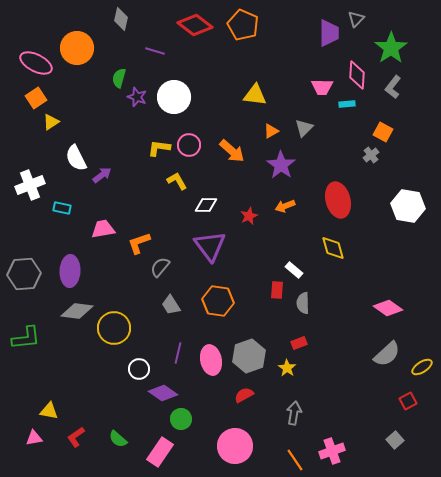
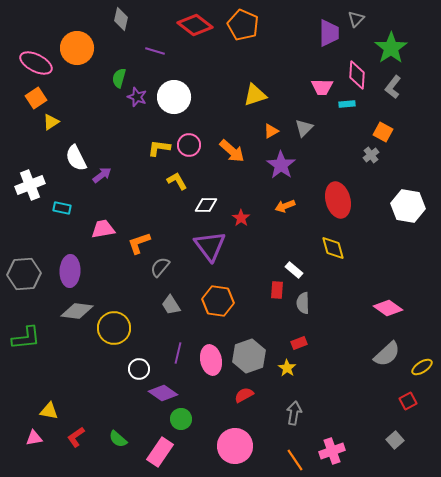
yellow triangle at (255, 95): rotated 25 degrees counterclockwise
red star at (249, 216): moved 8 px left, 2 px down; rotated 12 degrees counterclockwise
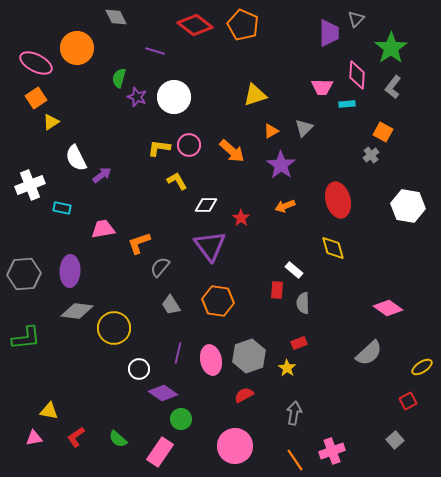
gray diamond at (121, 19): moved 5 px left, 2 px up; rotated 40 degrees counterclockwise
gray semicircle at (387, 354): moved 18 px left, 1 px up
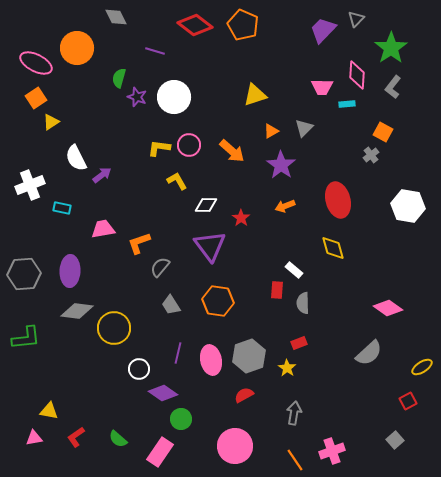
purple trapezoid at (329, 33): moved 6 px left, 3 px up; rotated 136 degrees counterclockwise
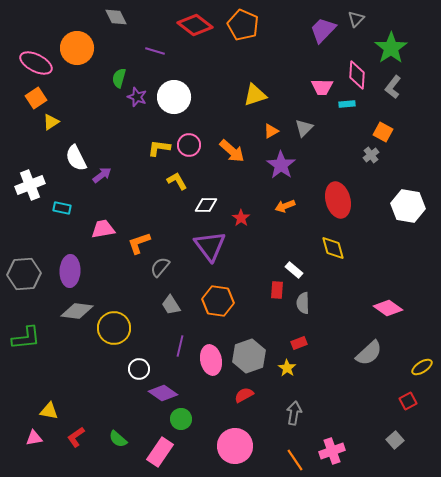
purple line at (178, 353): moved 2 px right, 7 px up
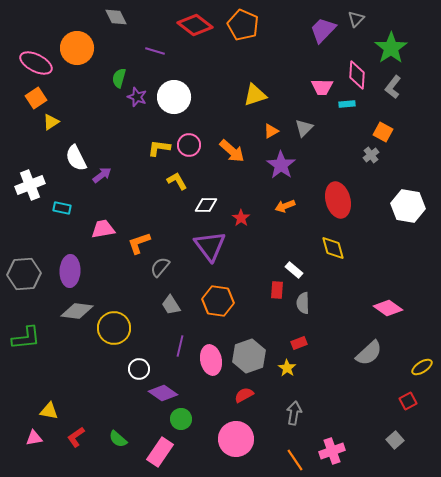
pink circle at (235, 446): moved 1 px right, 7 px up
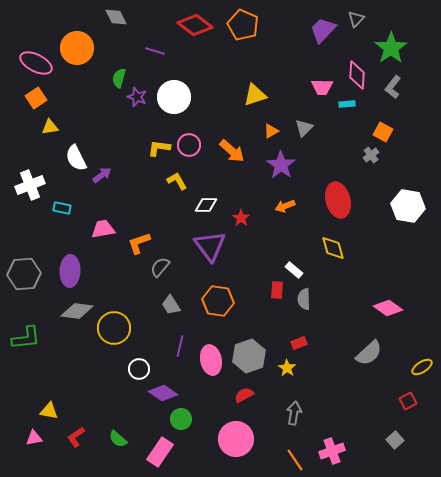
yellow triangle at (51, 122): moved 1 px left, 5 px down; rotated 24 degrees clockwise
gray semicircle at (303, 303): moved 1 px right, 4 px up
